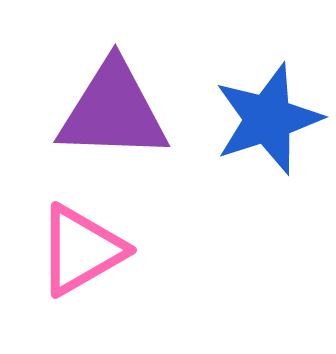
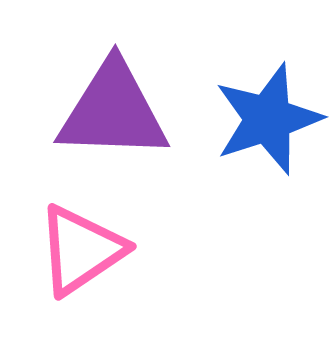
pink triangle: rotated 4 degrees counterclockwise
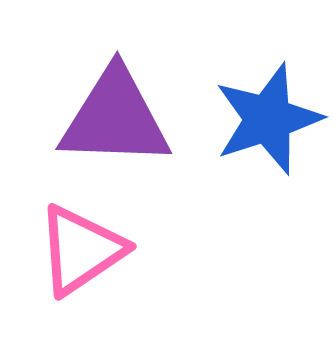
purple triangle: moved 2 px right, 7 px down
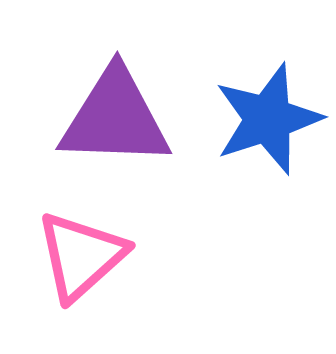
pink triangle: moved 6 px down; rotated 8 degrees counterclockwise
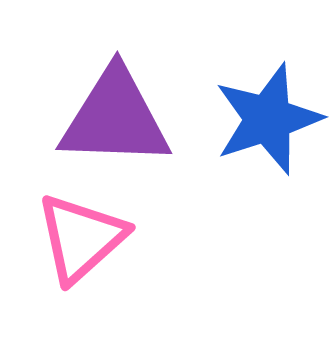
pink triangle: moved 18 px up
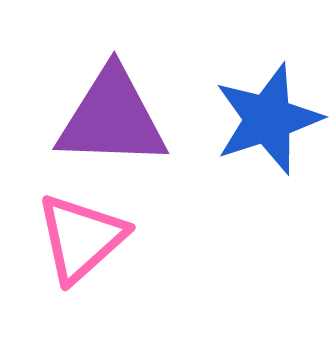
purple triangle: moved 3 px left
